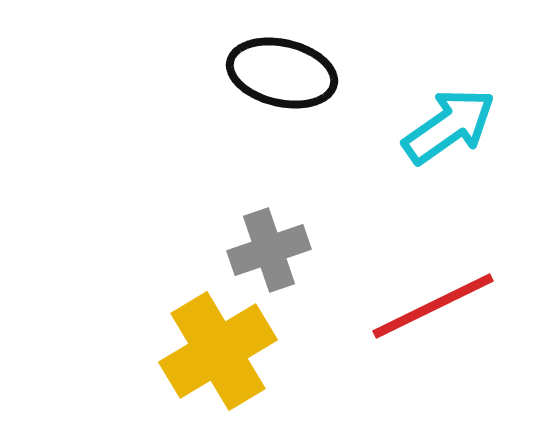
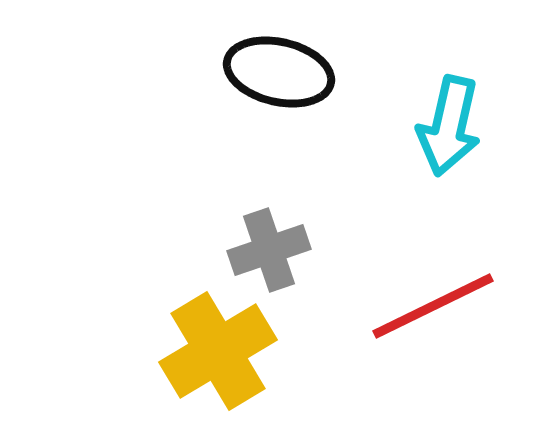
black ellipse: moved 3 px left, 1 px up
cyan arrow: rotated 138 degrees clockwise
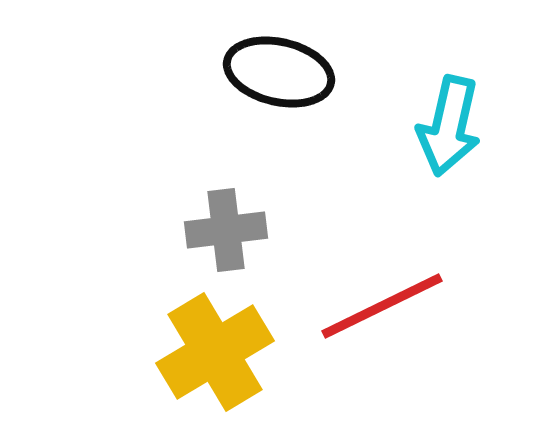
gray cross: moved 43 px left, 20 px up; rotated 12 degrees clockwise
red line: moved 51 px left
yellow cross: moved 3 px left, 1 px down
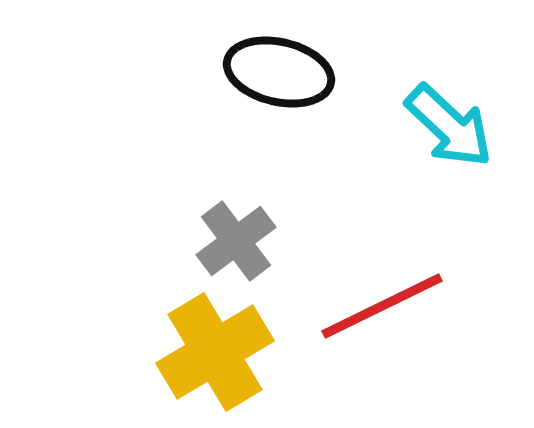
cyan arrow: rotated 60 degrees counterclockwise
gray cross: moved 10 px right, 11 px down; rotated 30 degrees counterclockwise
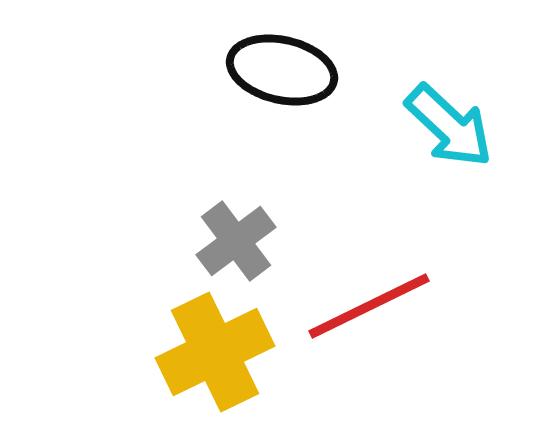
black ellipse: moved 3 px right, 2 px up
red line: moved 13 px left
yellow cross: rotated 5 degrees clockwise
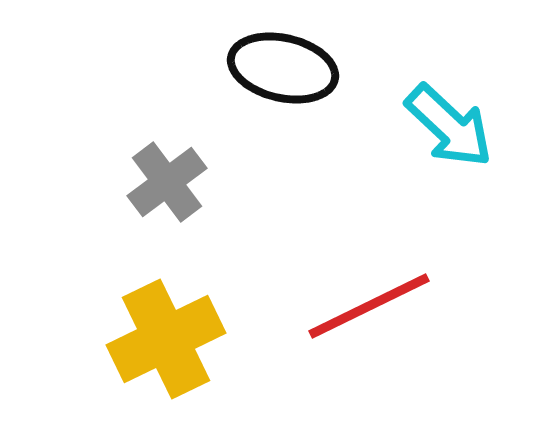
black ellipse: moved 1 px right, 2 px up
gray cross: moved 69 px left, 59 px up
yellow cross: moved 49 px left, 13 px up
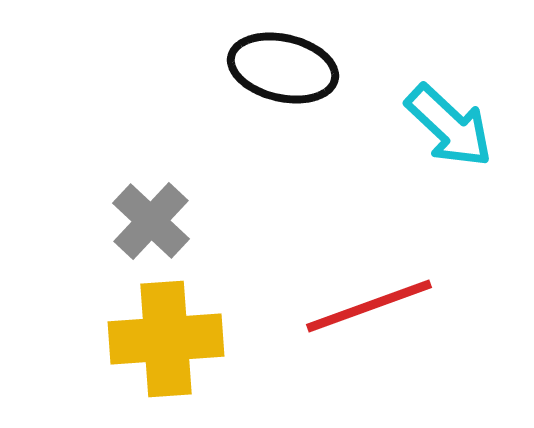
gray cross: moved 16 px left, 39 px down; rotated 10 degrees counterclockwise
red line: rotated 6 degrees clockwise
yellow cross: rotated 22 degrees clockwise
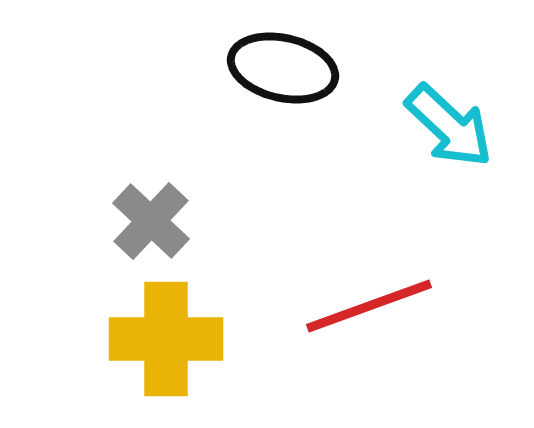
yellow cross: rotated 4 degrees clockwise
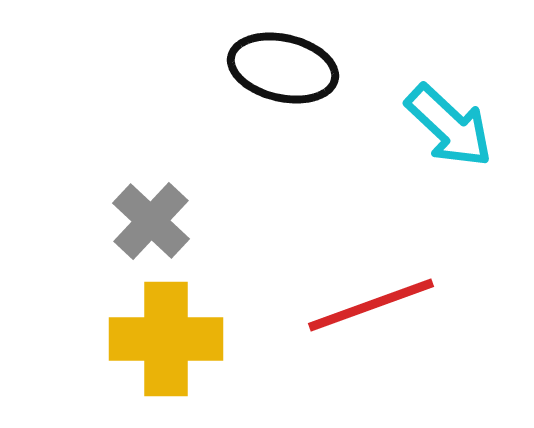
red line: moved 2 px right, 1 px up
